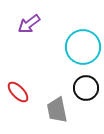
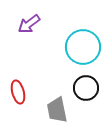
red ellipse: rotated 30 degrees clockwise
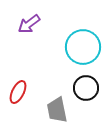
red ellipse: rotated 40 degrees clockwise
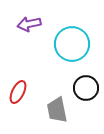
purple arrow: rotated 25 degrees clockwise
cyan circle: moved 11 px left, 3 px up
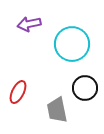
black circle: moved 1 px left
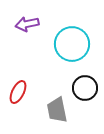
purple arrow: moved 2 px left
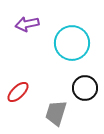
cyan circle: moved 1 px up
red ellipse: rotated 20 degrees clockwise
gray trapezoid: moved 1 px left, 3 px down; rotated 28 degrees clockwise
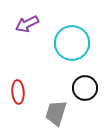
purple arrow: rotated 15 degrees counterclockwise
red ellipse: rotated 50 degrees counterclockwise
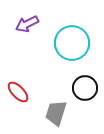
red ellipse: rotated 40 degrees counterclockwise
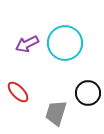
purple arrow: moved 20 px down
cyan circle: moved 7 px left
black circle: moved 3 px right, 5 px down
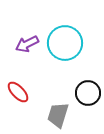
gray trapezoid: moved 2 px right, 2 px down
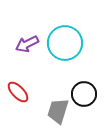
black circle: moved 4 px left, 1 px down
gray trapezoid: moved 4 px up
